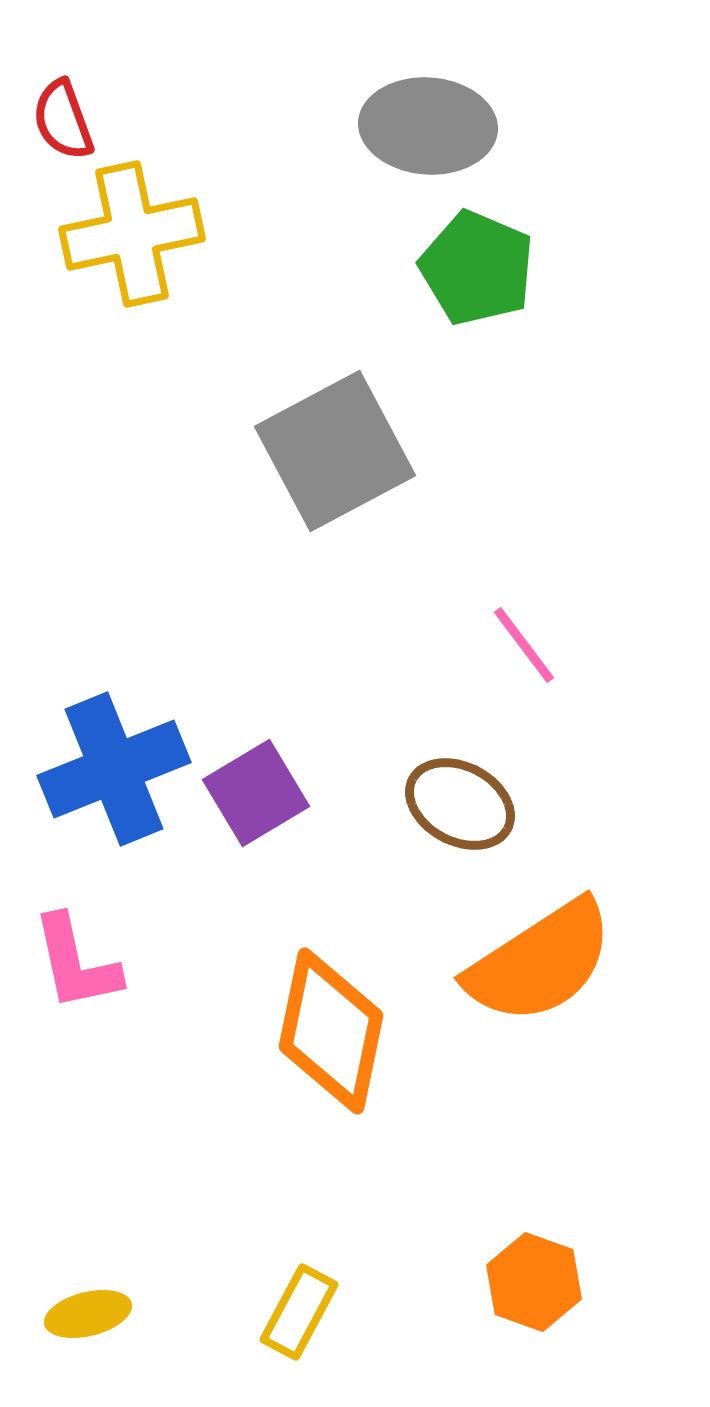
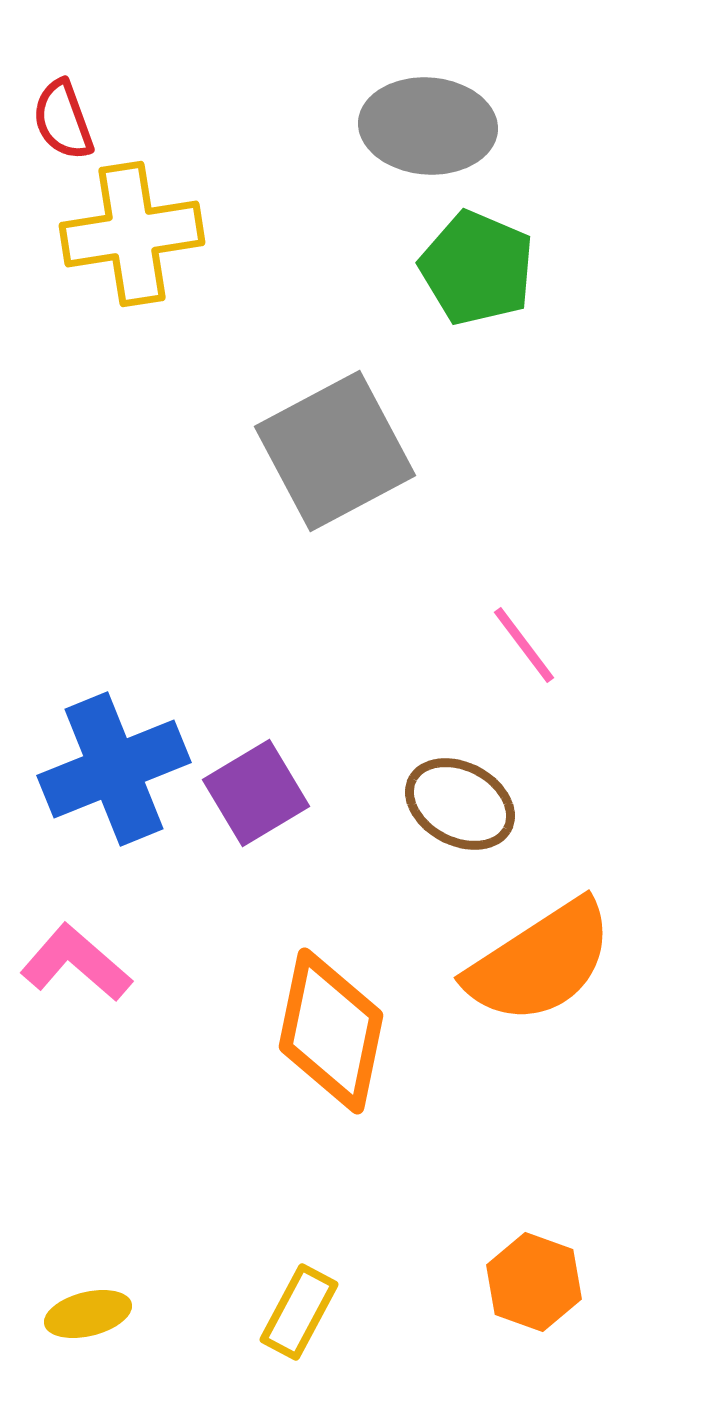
yellow cross: rotated 3 degrees clockwise
pink L-shape: rotated 143 degrees clockwise
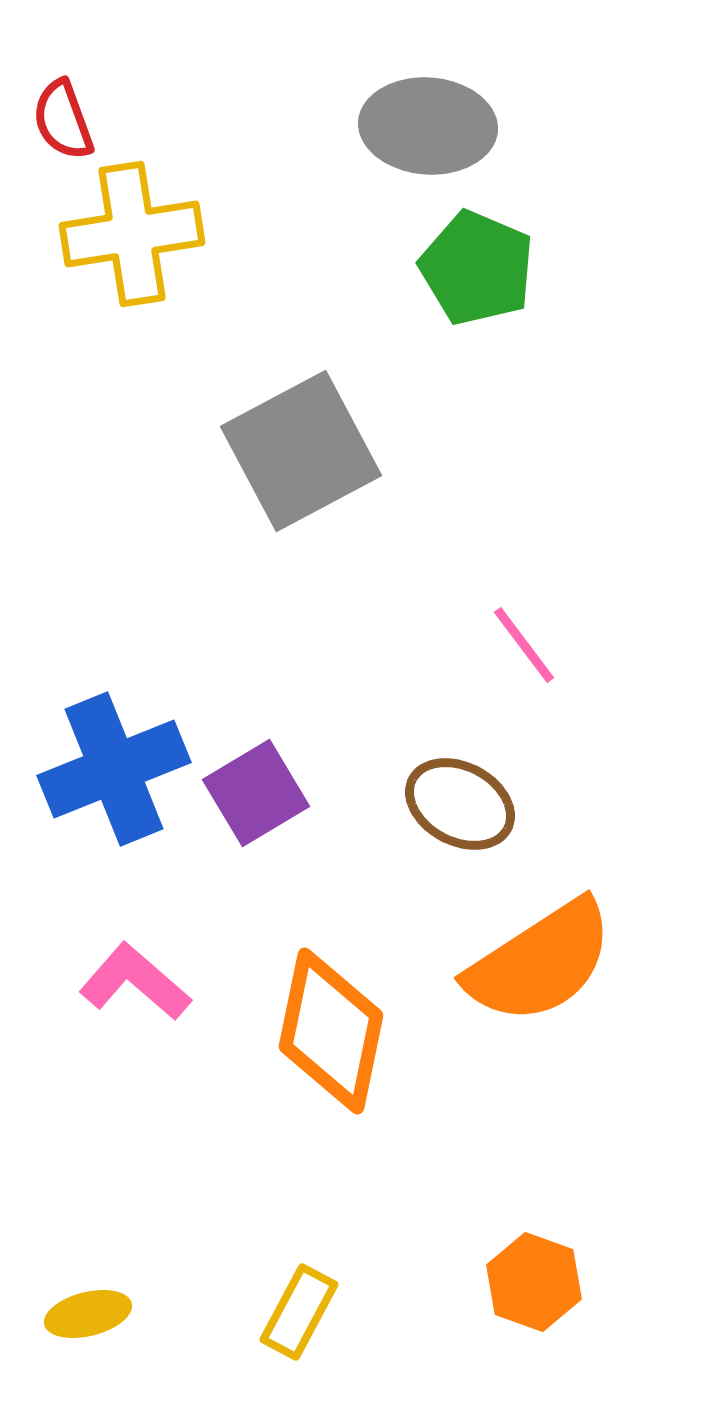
gray square: moved 34 px left
pink L-shape: moved 59 px right, 19 px down
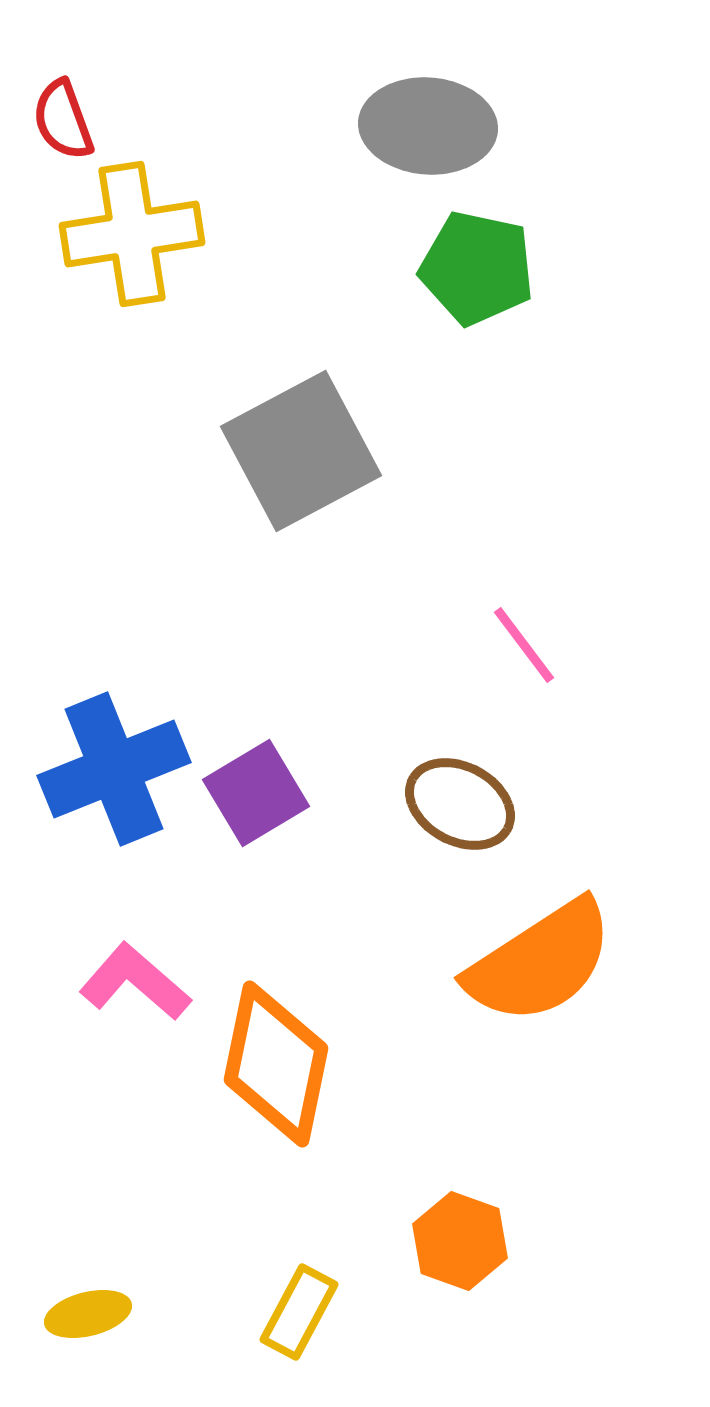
green pentagon: rotated 11 degrees counterclockwise
orange diamond: moved 55 px left, 33 px down
orange hexagon: moved 74 px left, 41 px up
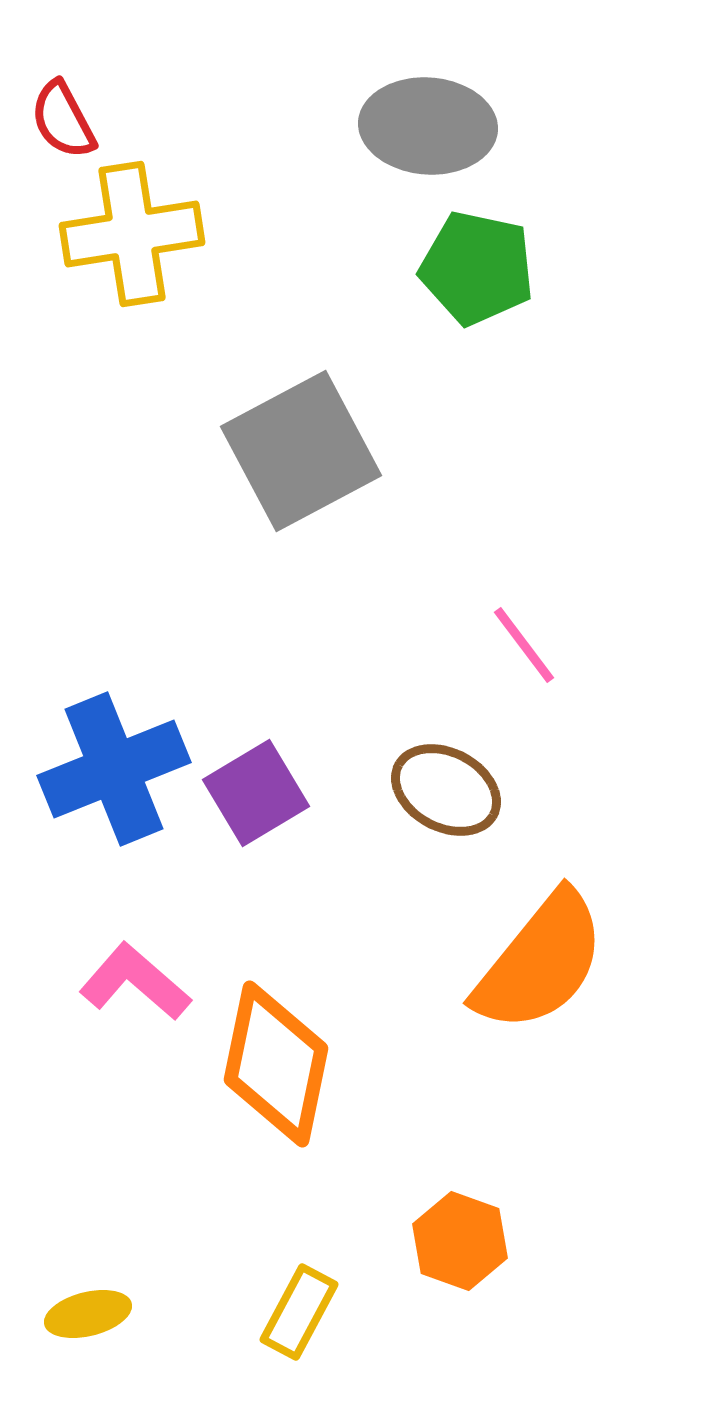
red semicircle: rotated 8 degrees counterclockwise
brown ellipse: moved 14 px left, 14 px up
orange semicircle: rotated 18 degrees counterclockwise
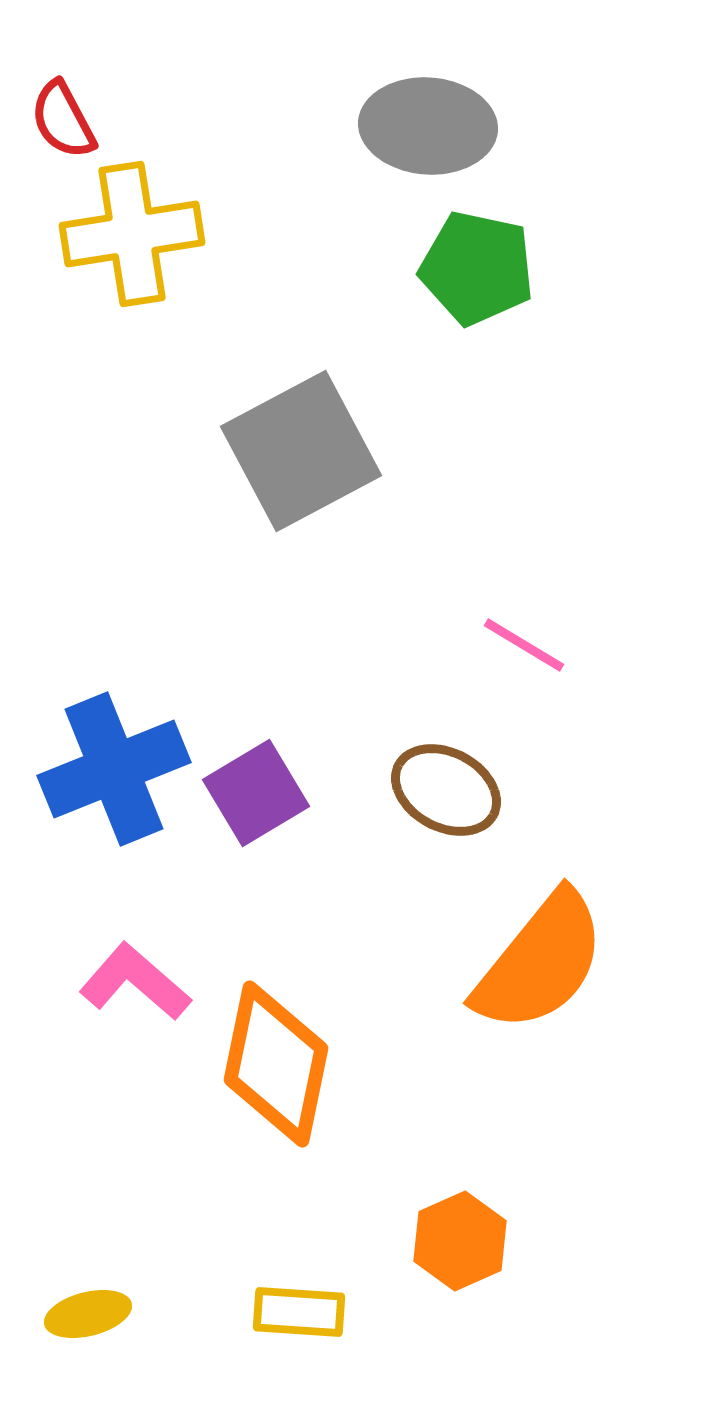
pink line: rotated 22 degrees counterclockwise
orange hexagon: rotated 16 degrees clockwise
yellow rectangle: rotated 66 degrees clockwise
